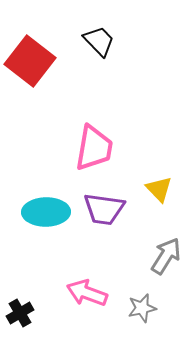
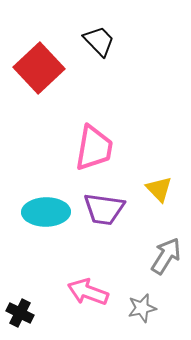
red square: moved 9 px right, 7 px down; rotated 9 degrees clockwise
pink arrow: moved 1 px right, 1 px up
black cross: rotated 32 degrees counterclockwise
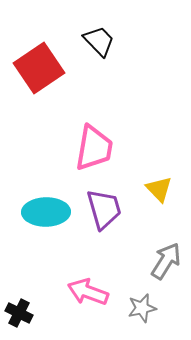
red square: rotated 9 degrees clockwise
purple trapezoid: rotated 114 degrees counterclockwise
gray arrow: moved 5 px down
black cross: moved 1 px left
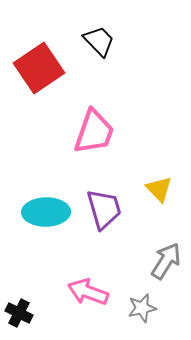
pink trapezoid: moved 16 px up; rotated 9 degrees clockwise
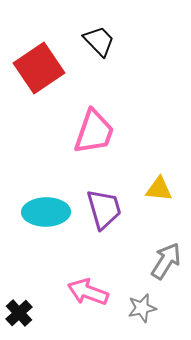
yellow triangle: rotated 40 degrees counterclockwise
black cross: rotated 20 degrees clockwise
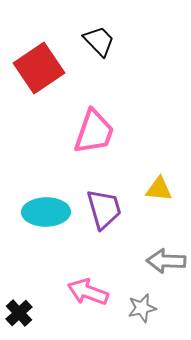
gray arrow: rotated 120 degrees counterclockwise
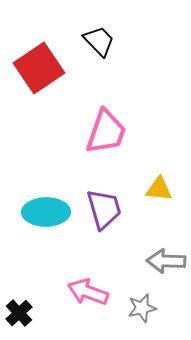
pink trapezoid: moved 12 px right
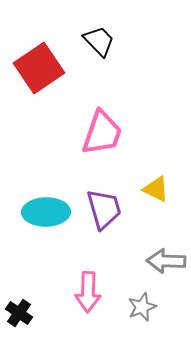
pink trapezoid: moved 4 px left, 1 px down
yellow triangle: moved 3 px left; rotated 20 degrees clockwise
pink arrow: rotated 108 degrees counterclockwise
gray star: moved 1 px up; rotated 8 degrees counterclockwise
black cross: rotated 12 degrees counterclockwise
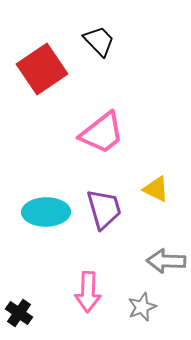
red square: moved 3 px right, 1 px down
pink trapezoid: rotated 33 degrees clockwise
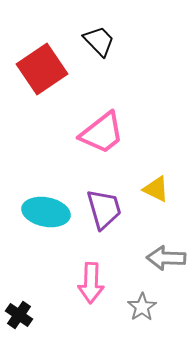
cyan ellipse: rotated 12 degrees clockwise
gray arrow: moved 3 px up
pink arrow: moved 3 px right, 9 px up
gray star: rotated 12 degrees counterclockwise
black cross: moved 2 px down
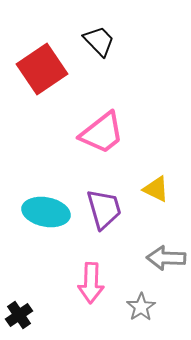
gray star: moved 1 px left
black cross: rotated 20 degrees clockwise
